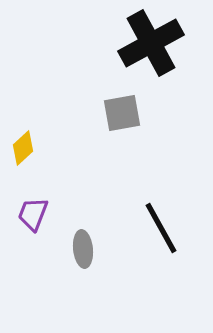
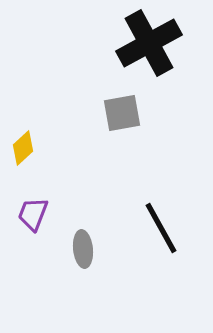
black cross: moved 2 px left
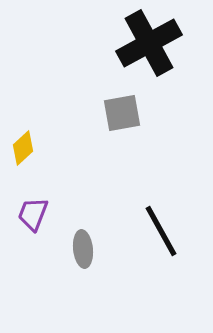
black line: moved 3 px down
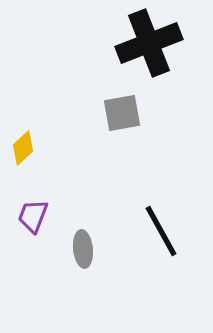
black cross: rotated 8 degrees clockwise
purple trapezoid: moved 2 px down
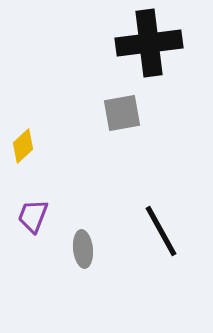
black cross: rotated 14 degrees clockwise
yellow diamond: moved 2 px up
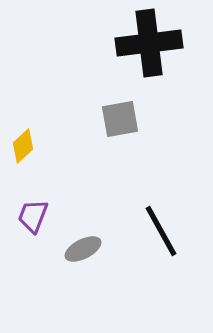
gray square: moved 2 px left, 6 px down
gray ellipse: rotated 69 degrees clockwise
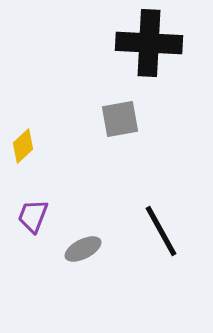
black cross: rotated 10 degrees clockwise
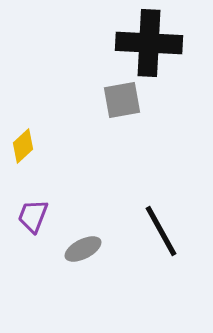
gray square: moved 2 px right, 19 px up
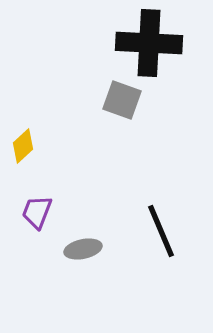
gray square: rotated 30 degrees clockwise
purple trapezoid: moved 4 px right, 4 px up
black line: rotated 6 degrees clockwise
gray ellipse: rotated 15 degrees clockwise
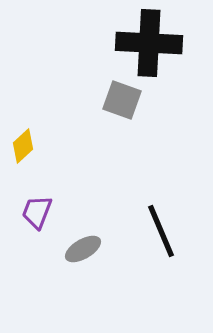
gray ellipse: rotated 18 degrees counterclockwise
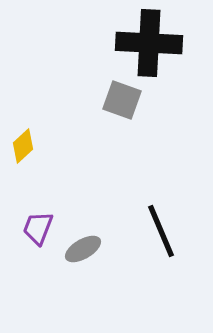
purple trapezoid: moved 1 px right, 16 px down
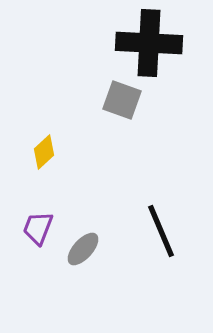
yellow diamond: moved 21 px right, 6 px down
gray ellipse: rotated 18 degrees counterclockwise
